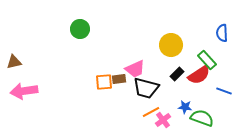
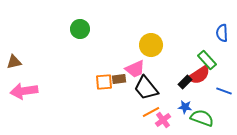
yellow circle: moved 20 px left
black rectangle: moved 8 px right, 8 px down
black trapezoid: rotated 36 degrees clockwise
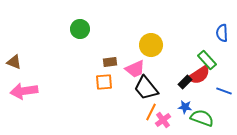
brown triangle: rotated 35 degrees clockwise
brown rectangle: moved 9 px left, 17 px up
orange line: rotated 36 degrees counterclockwise
